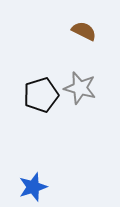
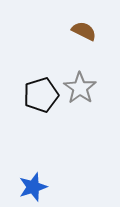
gray star: rotated 20 degrees clockwise
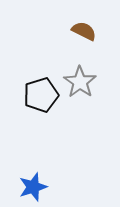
gray star: moved 6 px up
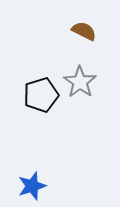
blue star: moved 1 px left, 1 px up
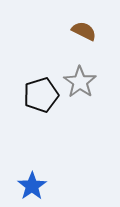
blue star: rotated 16 degrees counterclockwise
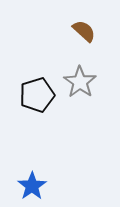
brown semicircle: rotated 15 degrees clockwise
black pentagon: moved 4 px left
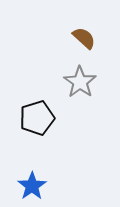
brown semicircle: moved 7 px down
black pentagon: moved 23 px down
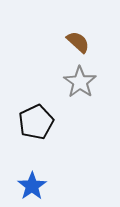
brown semicircle: moved 6 px left, 4 px down
black pentagon: moved 1 px left, 4 px down; rotated 8 degrees counterclockwise
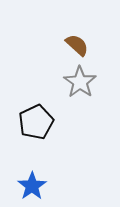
brown semicircle: moved 1 px left, 3 px down
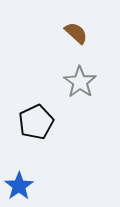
brown semicircle: moved 1 px left, 12 px up
blue star: moved 13 px left
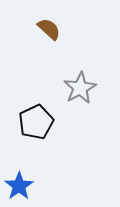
brown semicircle: moved 27 px left, 4 px up
gray star: moved 6 px down; rotated 8 degrees clockwise
